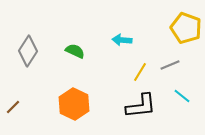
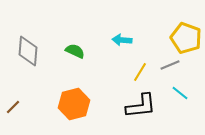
yellow pentagon: moved 10 px down
gray diamond: rotated 28 degrees counterclockwise
cyan line: moved 2 px left, 3 px up
orange hexagon: rotated 20 degrees clockwise
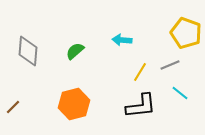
yellow pentagon: moved 5 px up
green semicircle: rotated 66 degrees counterclockwise
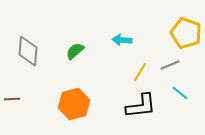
brown line: moved 1 px left, 8 px up; rotated 42 degrees clockwise
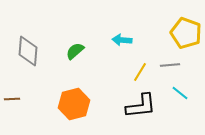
gray line: rotated 18 degrees clockwise
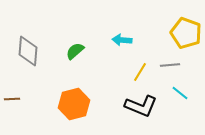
black L-shape: rotated 28 degrees clockwise
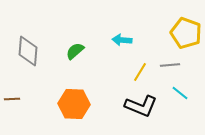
orange hexagon: rotated 16 degrees clockwise
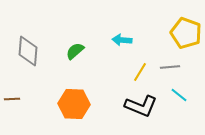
gray line: moved 2 px down
cyan line: moved 1 px left, 2 px down
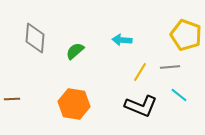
yellow pentagon: moved 2 px down
gray diamond: moved 7 px right, 13 px up
orange hexagon: rotated 8 degrees clockwise
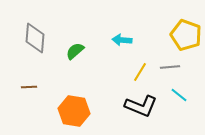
brown line: moved 17 px right, 12 px up
orange hexagon: moved 7 px down
